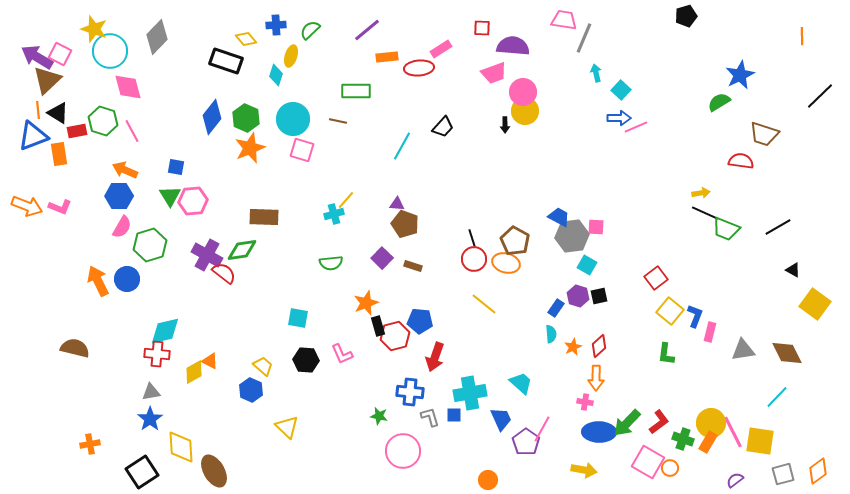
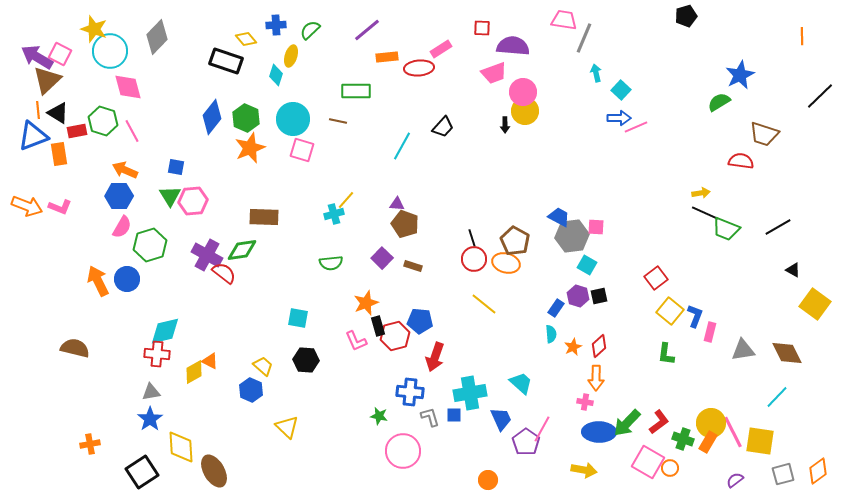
pink L-shape at (342, 354): moved 14 px right, 13 px up
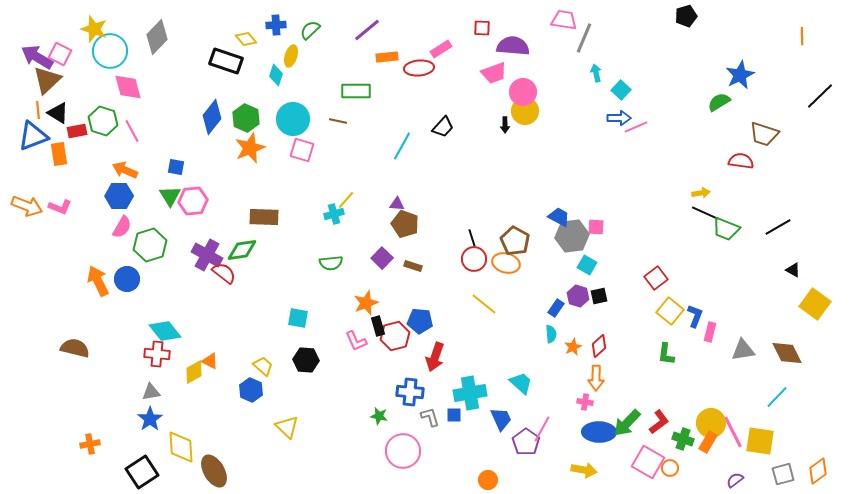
cyan diamond at (165, 331): rotated 64 degrees clockwise
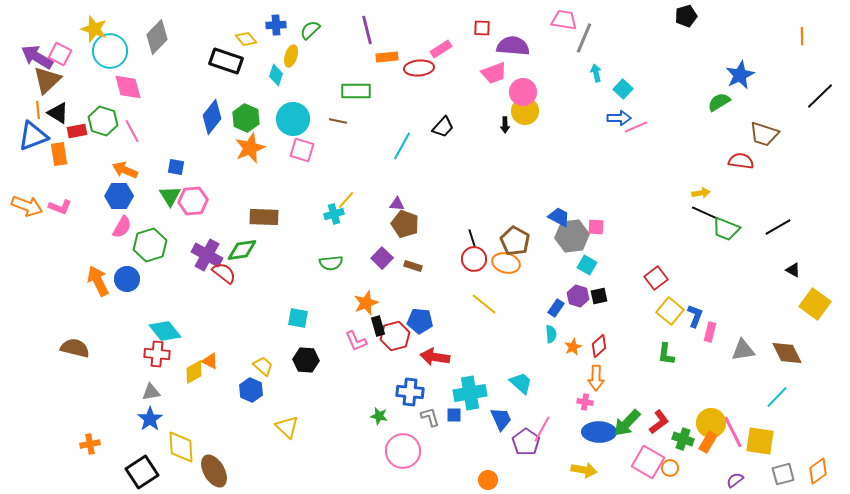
purple line at (367, 30): rotated 64 degrees counterclockwise
cyan square at (621, 90): moved 2 px right, 1 px up
red arrow at (435, 357): rotated 80 degrees clockwise
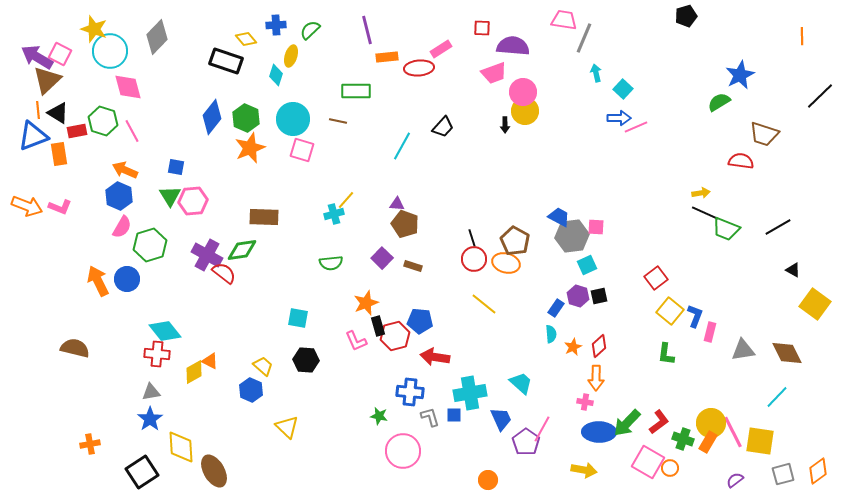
blue hexagon at (119, 196): rotated 24 degrees clockwise
cyan square at (587, 265): rotated 36 degrees clockwise
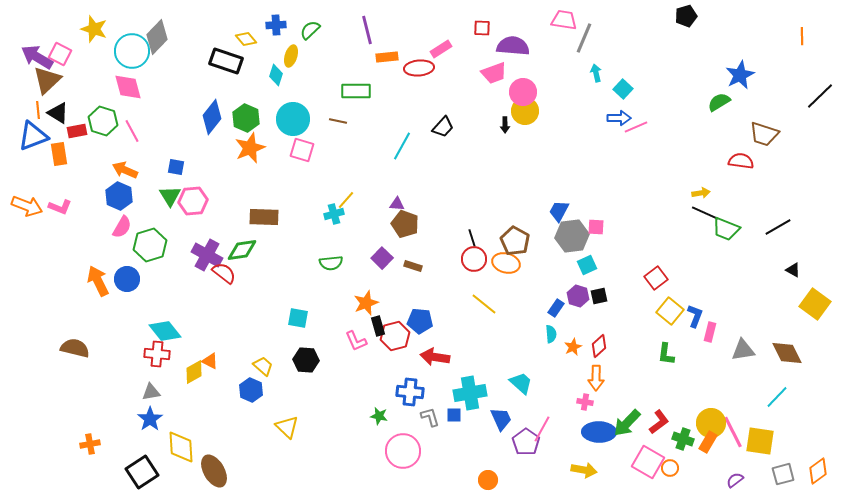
cyan circle at (110, 51): moved 22 px right
blue trapezoid at (559, 217): moved 6 px up; rotated 90 degrees counterclockwise
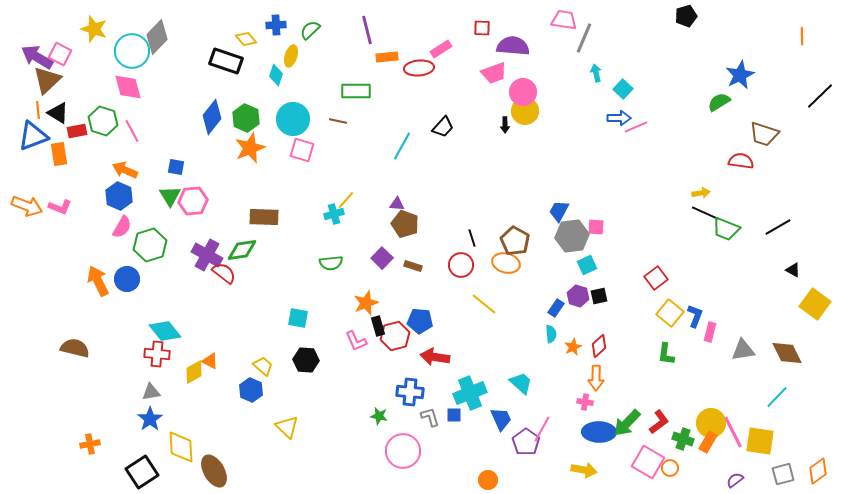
red circle at (474, 259): moved 13 px left, 6 px down
yellow square at (670, 311): moved 2 px down
cyan cross at (470, 393): rotated 12 degrees counterclockwise
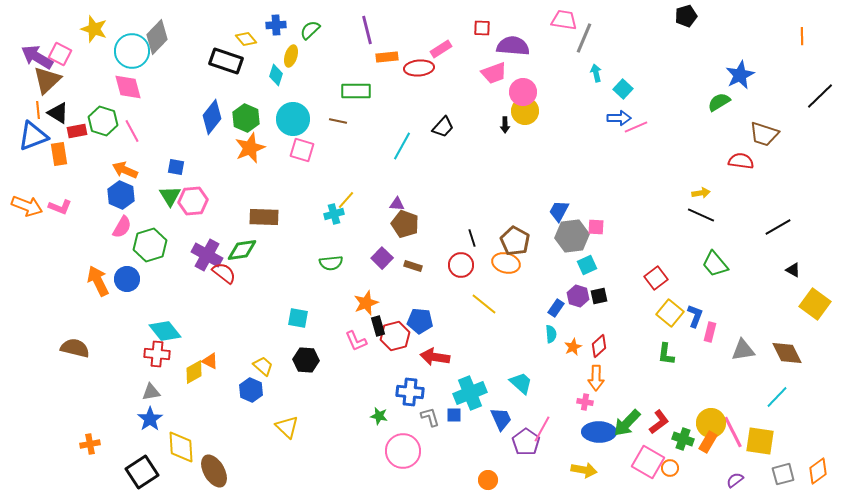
blue hexagon at (119, 196): moved 2 px right, 1 px up
black line at (705, 213): moved 4 px left, 2 px down
green trapezoid at (726, 229): moved 11 px left, 35 px down; rotated 28 degrees clockwise
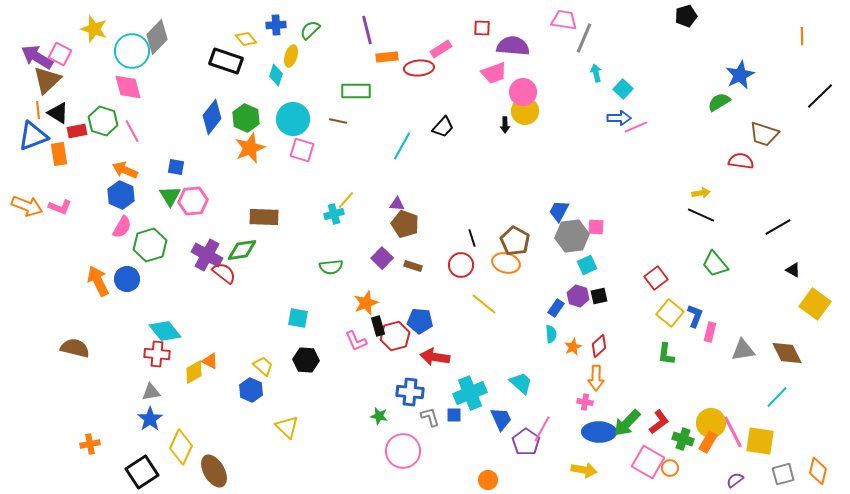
green semicircle at (331, 263): moved 4 px down
yellow diamond at (181, 447): rotated 28 degrees clockwise
orange diamond at (818, 471): rotated 40 degrees counterclockwise
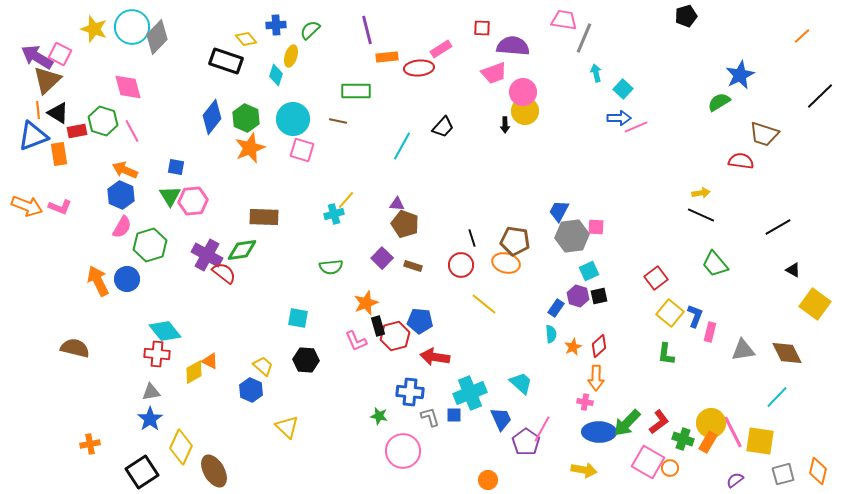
orange line at (802, 36): rotated 48 degrees clockwise
cyan circle at (132, 51): moved 24 px up
brown pentagon at (515, 241): rotated 20 degrees counterclockwise
cyan square at (587, 265): moved 2 px right, 6 px down
